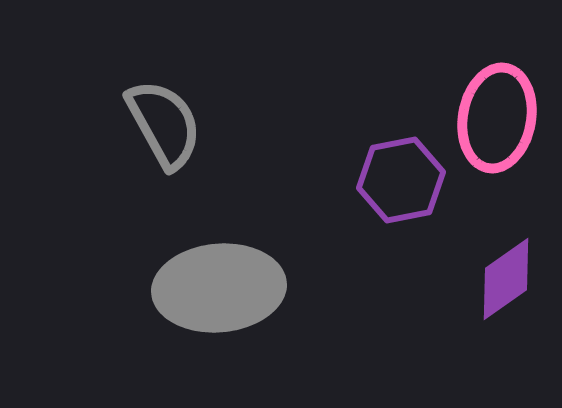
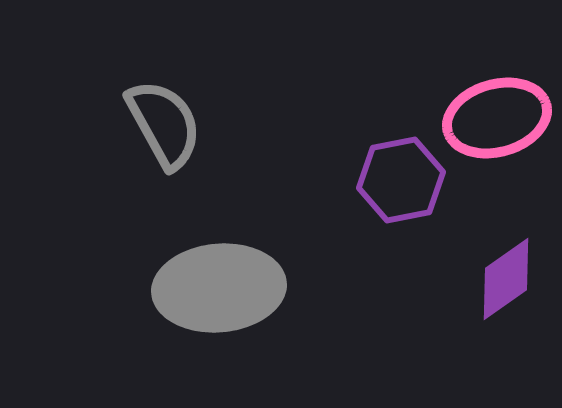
pink ellipse: rotated 64 degrees clockwise
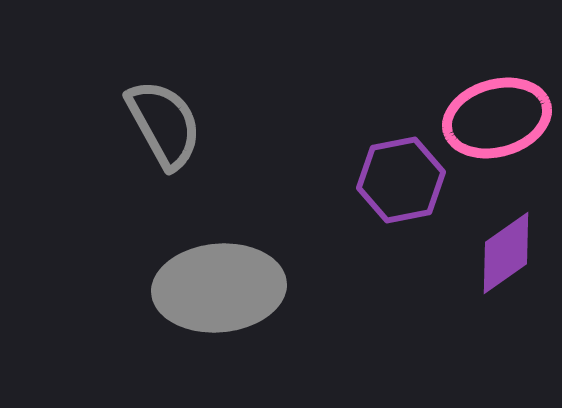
purple diamond: moved 26 px up
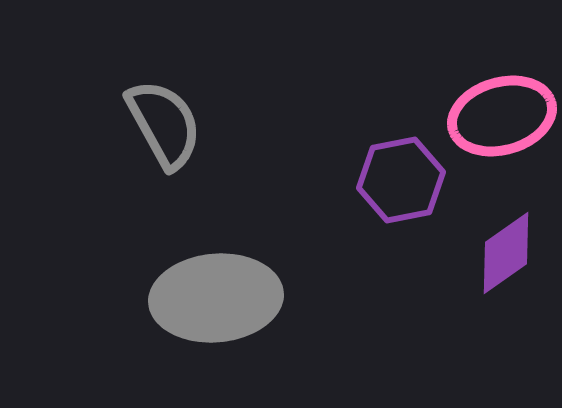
pink ellipse: moved 5 px right, 2 px up
gray ellipse: moved 3 px left, 10 px down
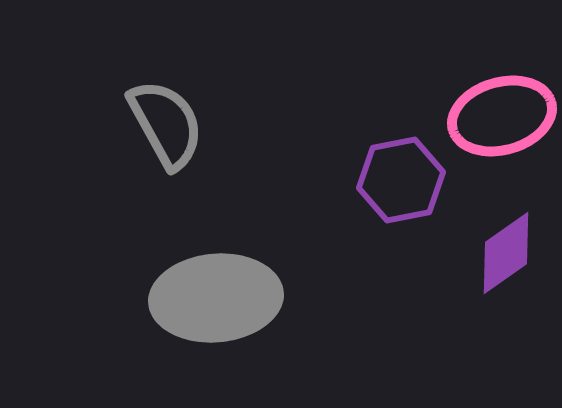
gray semicircle: moved 2 px right
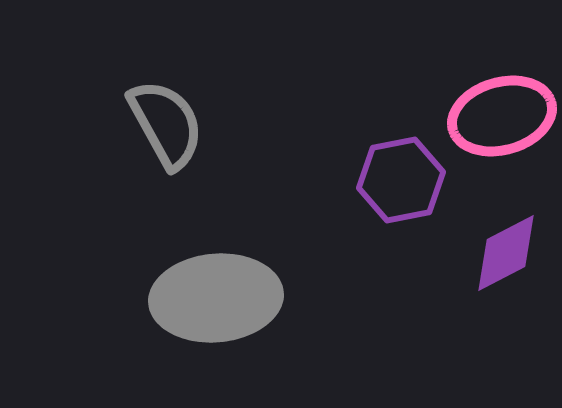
purple diamond: rotated 8 degrees clockwise
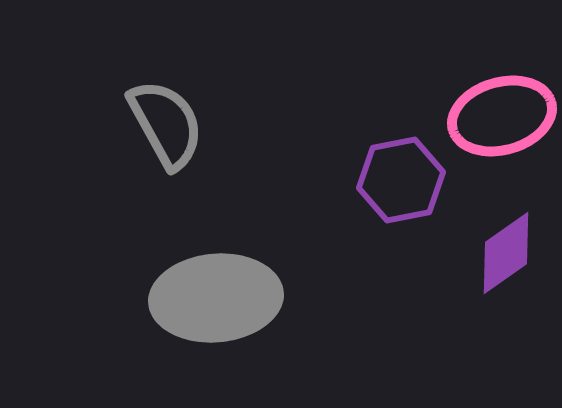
purple diamond: rotated 8 degrees counterclockwise
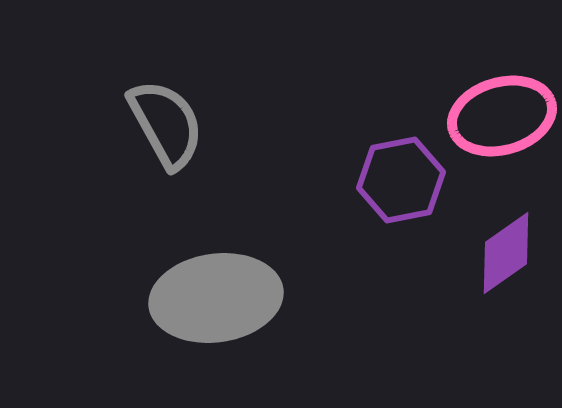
gray ellipse: rotated 3 degrees counterclockwise
